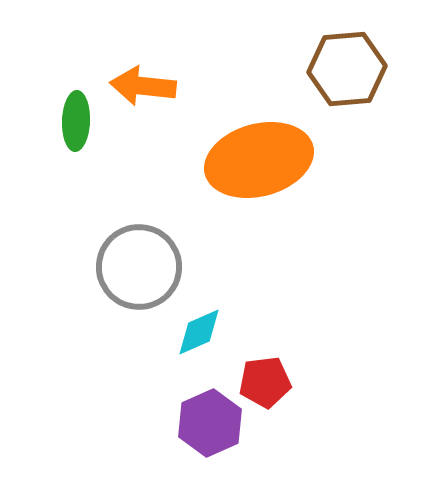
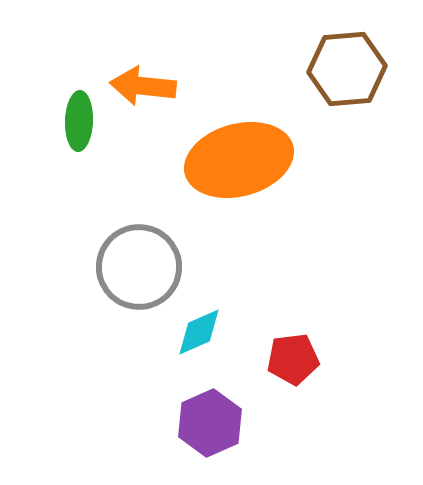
green ellipse: moved 3 px right
orange ellipse: moved 20 px left
red pentagon: moved 28 px right, 23 px up
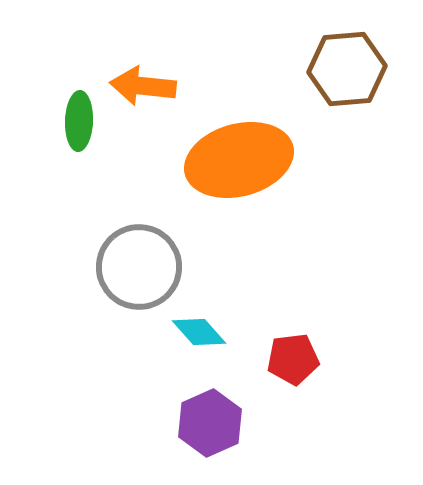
cyan diamond: rotated 72 degrees clockwise
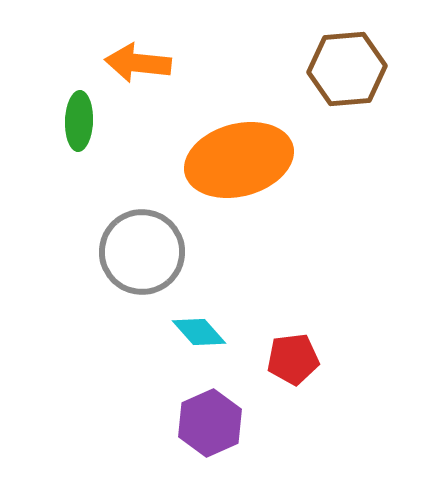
orange arrow: moved 5 px left, 23 px up
gray circle: moved 3 px right, 15 px up
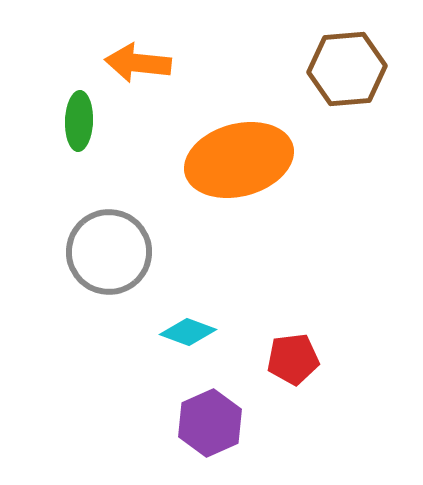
gray circle: moved 33 px left
cyan diamond: moved 11 px left; rotated 28 degrees counterclockwise
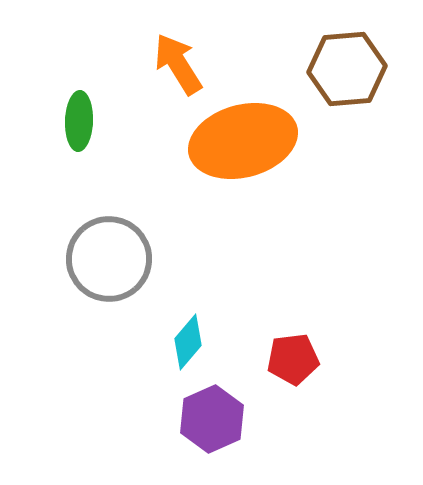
orange arrow: moved 40 px right, 1 px down; rotated 52 degrees clockwise
orange ellipse: moved 4 px right, 19 px up
gray circle: moved 7 px down
cyan diamond: moved 10 px down; rotated 70 degrees counterclockwise
purple hexagon: moved 2 px right, 4 px up
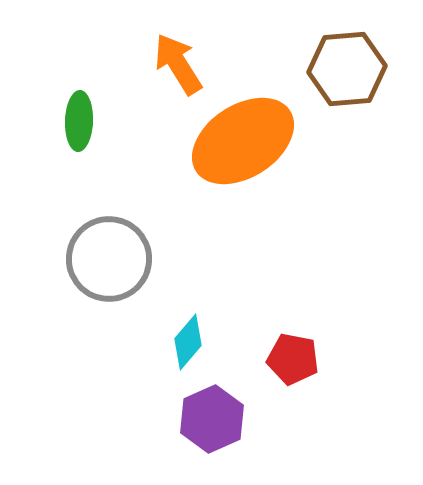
orange ellipse: rotated 18 degrees counterclockwise
red pentagon: rotated 18 degrees clockwise
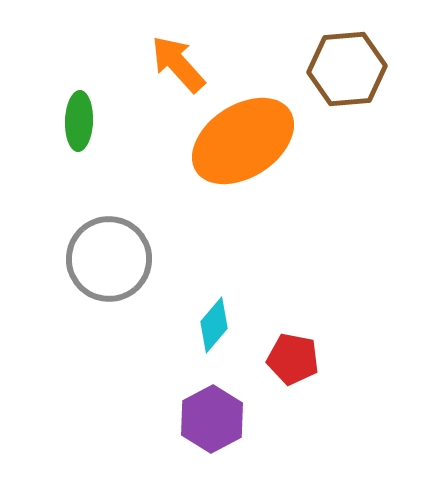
orange arrow: rotated 10 degrees counterclockwise
cyan diamond: moved 26 px right, 17 px up
purple hexagon: rotated 4 degrees counterclockwise
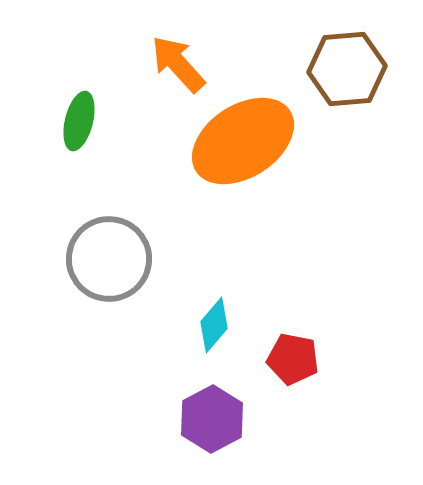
green ellipse: rotated 12 degrees clockwise
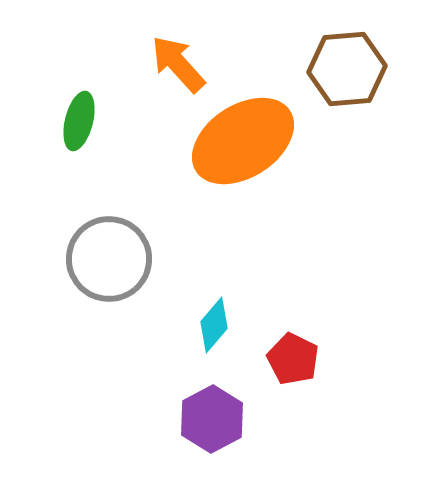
red pentagon: rotated 15 degrees clockwise
